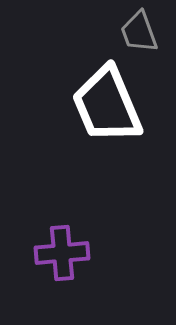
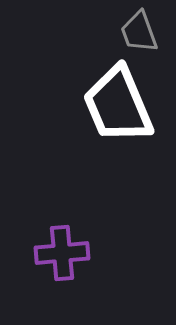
white trapezoid: moved 11 px right
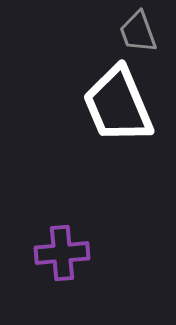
gray trapezoid: moved 1 px left
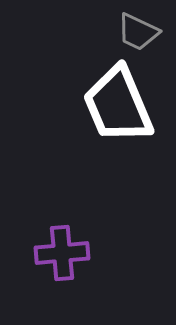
gray trapezoid: rotated 45 degrees counterclockwise
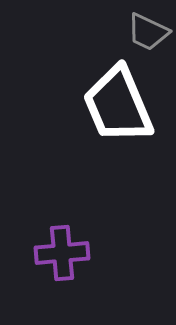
gray trapezoid: moved 10 px right
